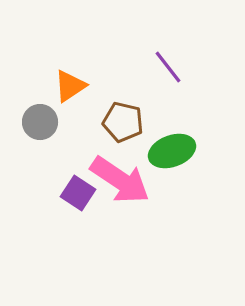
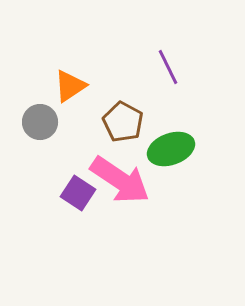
purple line: rotated 12 degrees clockwise
brown pentagon: rotated 15 degrees clockwise
green ellipse: moved 1 px left, 2 px up
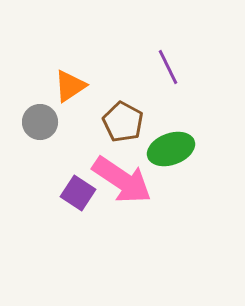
pink arrow: moved 2 px right
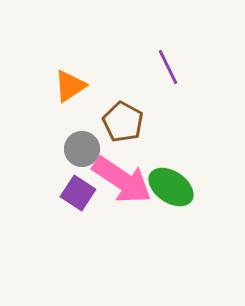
gray circle: moved 42 px right, 27 px down
green ellipse: moved 38 px down; rotated 54 degrees clockwise
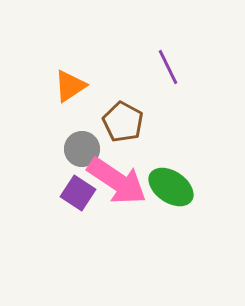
pink arrow: moved 5 px left, 1 px down
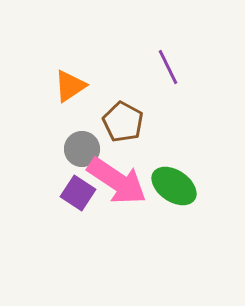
green ellipse: moved 3 px right, 1 px up
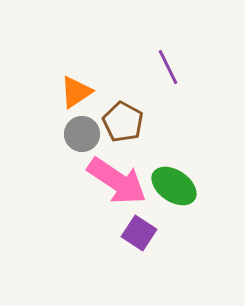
orange triangle: moved 6 px right, 6 px down
gray circle: moved 15 px up
purple square: moved 61 px right, 40 px down
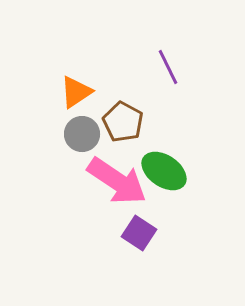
green ellipse: moved 10 px left, 15 px up
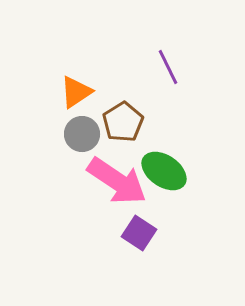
brown pentagon: rotated 12 degrees clockwise
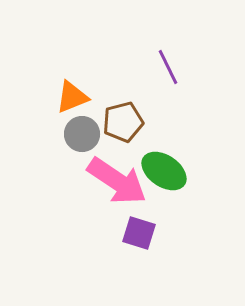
orange triangle: moved 4 px left, 5 px down; rotated 12 degrees clockwise
brown pentagon: rotated 18 degrees clockwise
purple square: rotated 16 degrees counterclockwise
